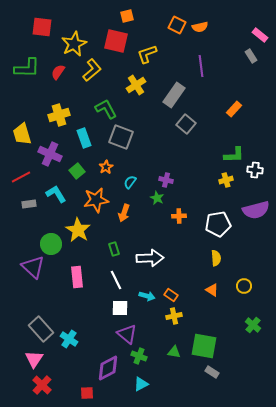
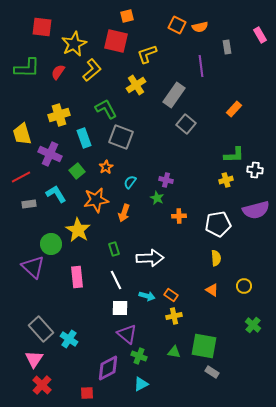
pink rectangle at (260, 35): rotated 21 degrees clockwise
gray rectangle at (251, 56): moved 24 px left, 9 px up; rotated 24 degrees clockwise
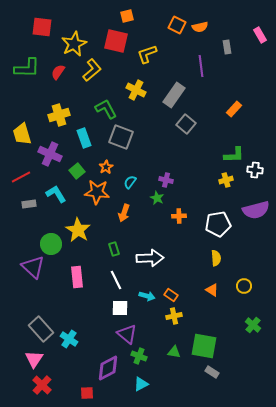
yellow cross at (136, 85): moved 5 px down; rotated 30 degrees counterclockwise
orange star at (96, 200): moved 1 px right, 8 px up; rotated 15 degrees clockwise
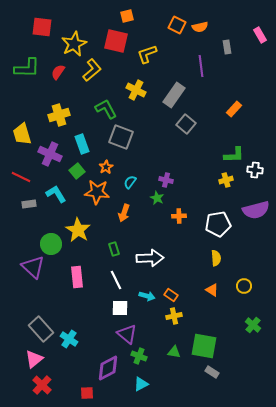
cyan rectangle at (84, 138): moved 2 px left, 6 px down
red line at (21, 177): rotated 54 degrees clockwise
pink triangle at (34, 359): rotated 18 degrees clockwise
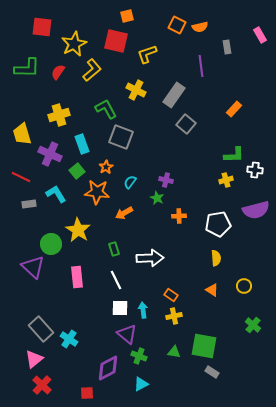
orange arrow at (124, 213): rotated 42 degrees clockwise
cyan arrow at (147, 296): moved 4 px left, 14 px down; rotated 112 degrees counterclockwise
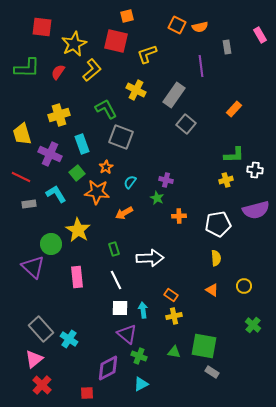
green square at (77, 171): moved 2 px down
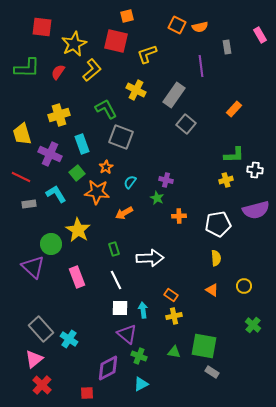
pink rectangle at (77, 277): rotated 15 degrees counterclockwise
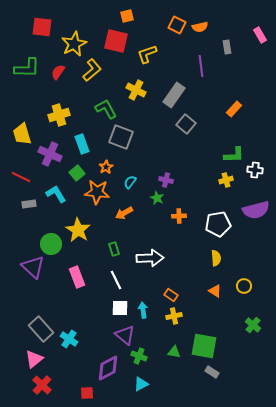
orange triangle at (212, 290): moved 3 px right, 1 px down
purple triangle at (127, 334): moved 2 px left, 1 px down
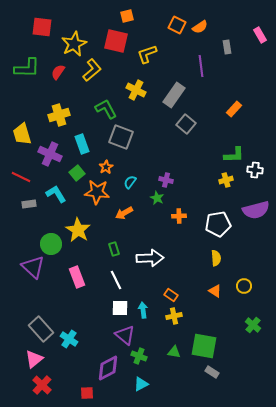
orange semicircle at (200, 27): rotated 21 degrees counterclockwise
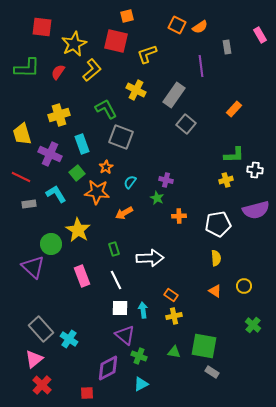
pink rectangle at (77, 277): moved 5 px right, 1 px up
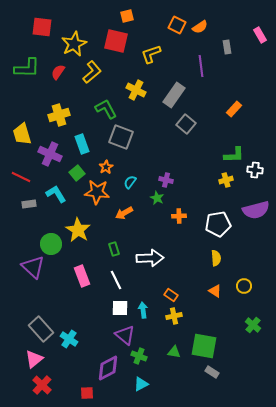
yellow L-shape at (147, 54): moved 4 px right
yellow L-shape at (92, 70): moved 2 px down
